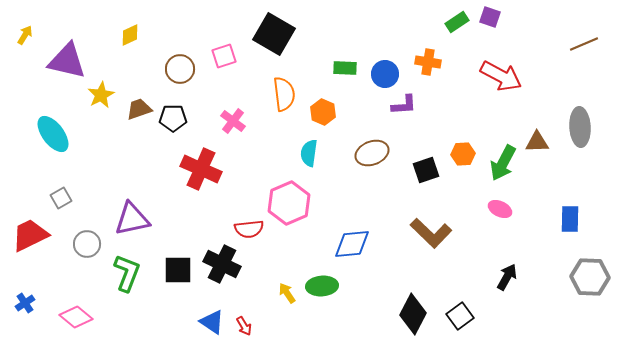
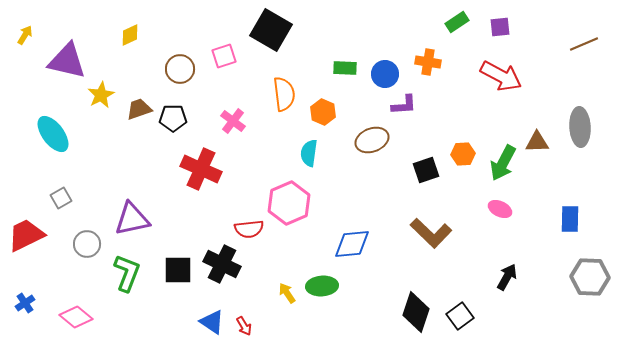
purple square at (490, 17): moved 10 px right, 10 px down; rotated 25 degrees counterclockwise
black square at (274, 34): moved 3 px left, 4 px up
brown ellipse at (372, 153): moved 13 px up
red trapezoid at (30, 235): moved 4 px left
black diamond at (413, 314): moved 3 px right, 2 px up; rotated 9 degrees counterclockwise
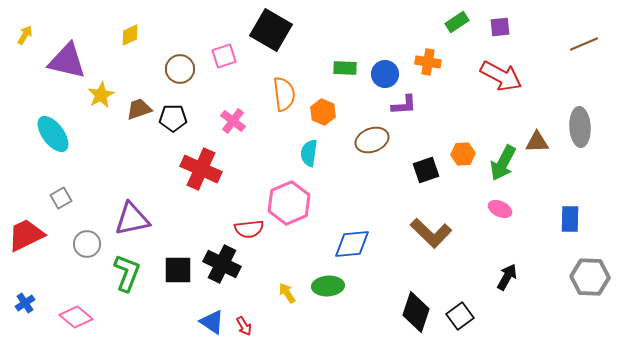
green ellipse at (322, 286): moved 6 px right
